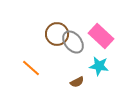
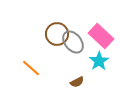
cyan star: moved 5 px up; rotated 30 degrees clockwise
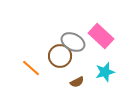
brown circle: moved 3 px right, 22 px down
gray ellipse: rotated 25 degrees counterclockwise
cyan star: moved 6 px right, 11 px down; rotated 18 degrees clockwise
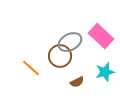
gray ellipse: moved 3 px left; rotated 55 degrees counterclockwise
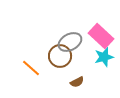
cyan star: moved 1 px left, 15 px up
